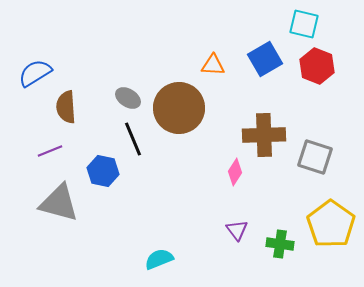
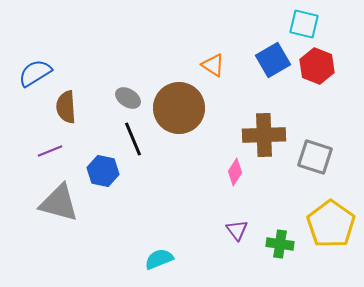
blue square: moved 8 px right, 1 px down
orange triangle: rotated 30 degrees clockwise
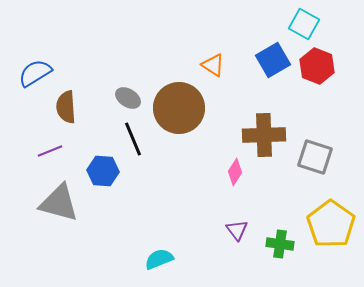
cyan square: rotated 16 degrees clockwise
blue hexagon: rotated 8 degrees counterclockwise
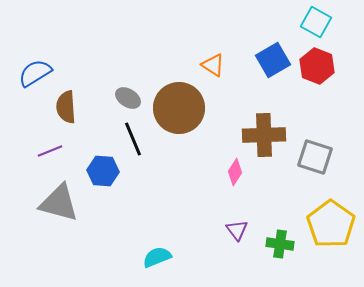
cyan square: moved 12 px right, 2 px up
cyan semicircle: moved 2 px left, 2 px up
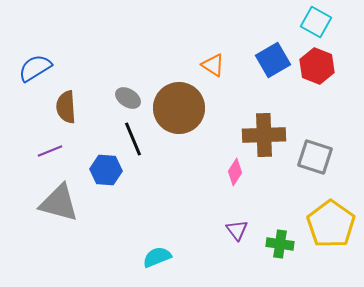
blue semicircle: moved 5 px up
blue hexagon: moved 3 px right, 1 px up
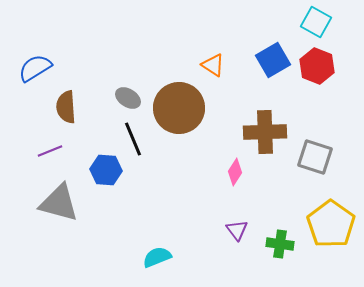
brown cross: moved 1 px right, 3 px up
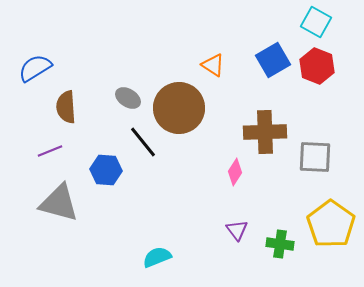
black line: moved 10 px right, 3 px down; rotated 16 degrees counterclockwise
gray square: rotated 15 degrees counterclockwise
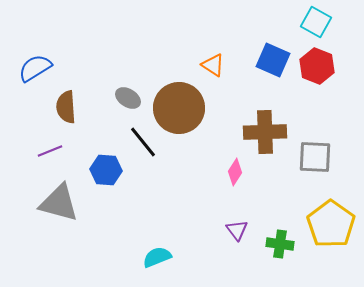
blue square: rotated 36 degrees counterclockwise
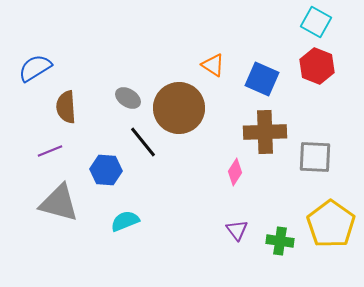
blue square: moved 11 px left, 19 px down
green cross: moved 3 px up
cyan semicircle: moved 32 px left, 36 px up
